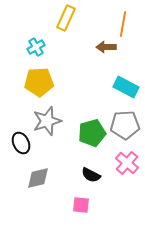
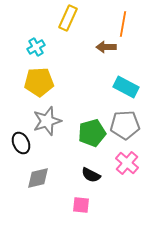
yellow rectangle: moved 2 px right
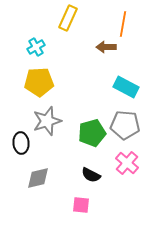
gray pentagon: rotated 8 degrees clockwise
black ellipse: rotated 20 degrees clockwise
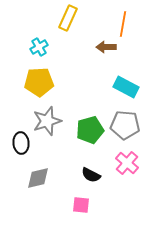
cyan cross: moved 3 px right
green pentagon: moved 2 px left, 3 px up
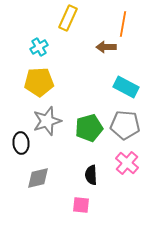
green pentagon: moved 1 px left, 2 px up
black semicircle: rotated 60 degrees clockwise
